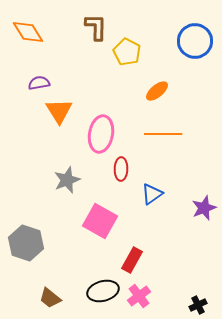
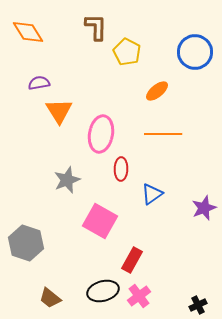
blue circle: moved 11 px down
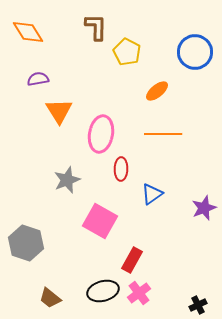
purple semicircle: moved 1 px left, 4 px up
pink cross: moved 3 px up
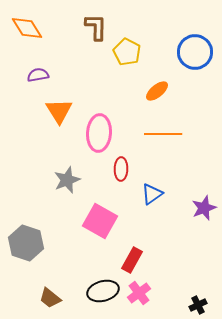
orange diamond: moved 1 px left, 4 px up
purple semicircle: moved 4 px up
pink ellipse: moved 2 px left, 1 px up; rotated 6 degrees counterclockwise
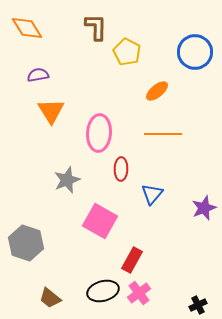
orange triangle: moved 8 px left
blue triangle: rotated 15 degrees counterclockwise
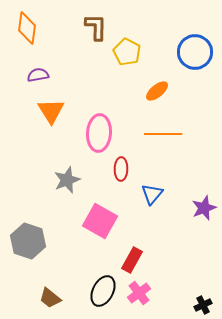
orange diamond: rotated 40 degrees clockwise
gray hexagon: moved 2 px right, 2 px up
black ellipse: rotated 48 degrees counterclockwise
black cross: moved 5 px right
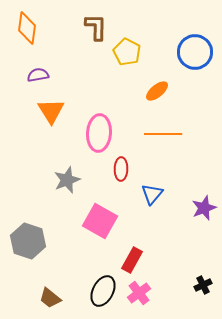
black cross: moved 20 px up
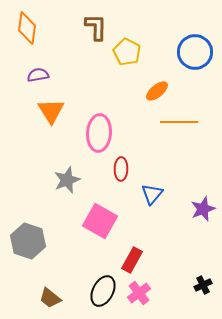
orange line: moved 16 px right, 12 px up
purple star: moved 1 px left, 1 px down
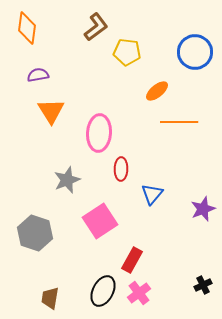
brown L-shape: rotated 52 degrees clockwise
yellow pentagon: rotated 20 degrees counterclockwise
pink square: rotated 28 degrees clockwise
gray hexagon: moved 7 px right, 8 px up
brown trapezoid: rotated 60 degrees clockwise
